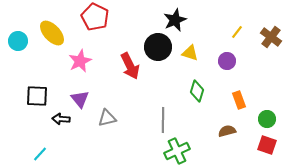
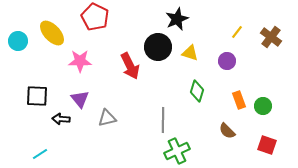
black star: moved 2 px right, 1 px up
pink star: rotated 25 degrees clockwise
green circle: moved 4 px left, 13 px up
brown semicircle: rotated 120 degrees counterclockwise
cyan line: rotated 14 degrees clockwise
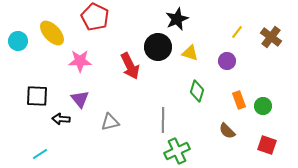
gray triangle: moved 3 px right, 4 px down
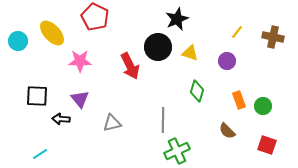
brown cross: moved 2 px right; rotated 25 degrees counterclockwise
gray triangle: moved 2 px right, 1 px down
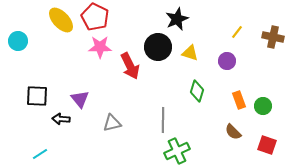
yellow ellipse: moved 9 px right, 13 px up
pink star: moved 20 px right, 14 px up
brown semicircle: moved 6 px right, 1 px down
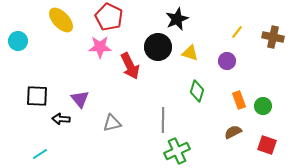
red pentagon: moved 14 px right
brown semicircle: rotated 108 degrees clockwise
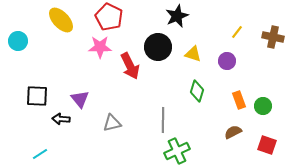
black star: moved 3 px up
yellow triangle: moved 3 px right, 1 px down
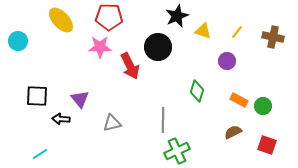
red pentagon: rotated 24 degrees counterclockwise
yellow triangle: moved 10 px right, 23 px up
orange rectangle: rotated 42 degrees counterclockwise
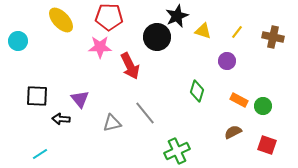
black circle: moved 1 px left, 10 px up
gray line: moved 18 px left, 7 px up; rotated 40 degrees counterclockwise
